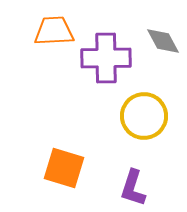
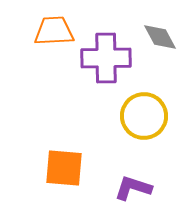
gray diamond: moved 3 px left, 4 px up
orange square: rotated 12 degrees counterclockwise
purple L-shape: rotated 90 degrees clockwise
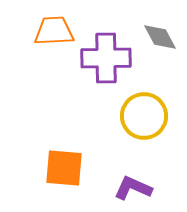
purple L-shape: rotated 6 degrees clockwise
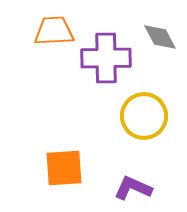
orange square: rotated 9 degrees counterclockwise
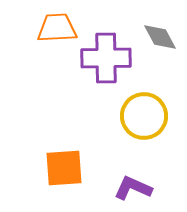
orange trapezoid: moved 3 px right, 3 px up
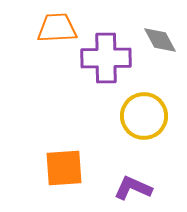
gray diamond: moved 3 px down
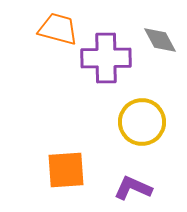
orange trapezoid: moved 1 px right, 1 px down; rotated 18 degrees clockwise
yellow circle: moved 2 px left, 6 px down
orange square: moved 2 px right, 2 px down
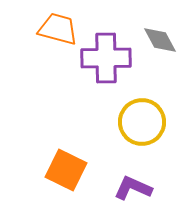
orange square: rotated 30 degrees clockwise
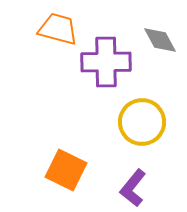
purple cross: moved 4 px down
purple L-shape: rotated 75 degrees counterclockwise
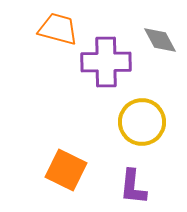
purple L-shape: moved 1 px up; rotated 33 degrees counterclockwise
